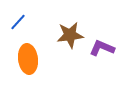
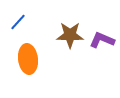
brown star: rotated 8 degrees clockwise
purple L-shape: moved 8 px up
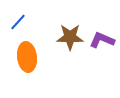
brown star: moved 2 px down
orange ellipse: moved 1 px left, 2 px up
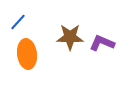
purple L-shape: moved 3 px down
orange ellipse: moved 3 px up
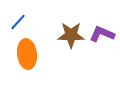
brown star: moved 1 px right, 2 px up
purple L-shape: moved 9 px up
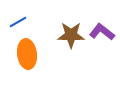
blue line: rotated 18 degrees clockwise
purple L-shape: moved 2 px up; rotated 15 degrees clockwise
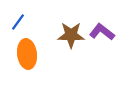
blue line: rotated 24 degrees counterclockwise
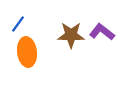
blue line: moved 2 px down
orange ellipse: moved 2 px up
